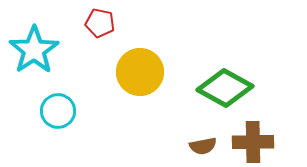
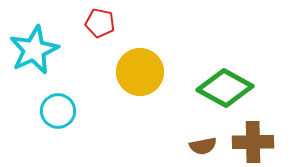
cyan star: rotated 9 degrees clockwise
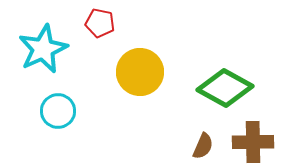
cyan star: moved 9 px right, 1 px up
brown semicircle: rotated 56 degrees counterclockwise
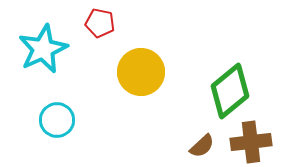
yellow circle: moved 1 px right
green diamond: moved 5 px right, 3 px down; rotated 68 degrees counterclockwise
cyan circle: moved 1 px left, 9 px down
brown cross: moved 2 px left; rotated 6 degrees counterclockwise
brown semicircle: moved 1 px left; rotated 24 degrees clockwise
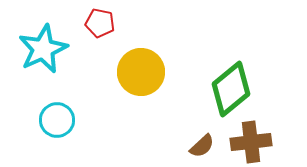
green diamond: moved 1 px right, 2 px up
